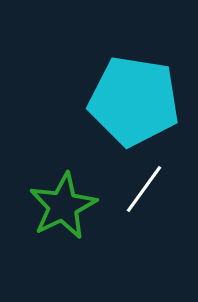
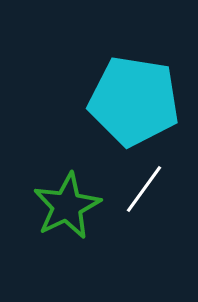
green star: moved 4 px right
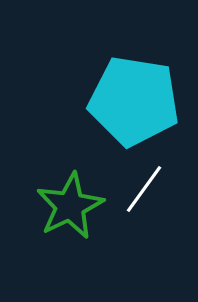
green star: moved 3 px right
